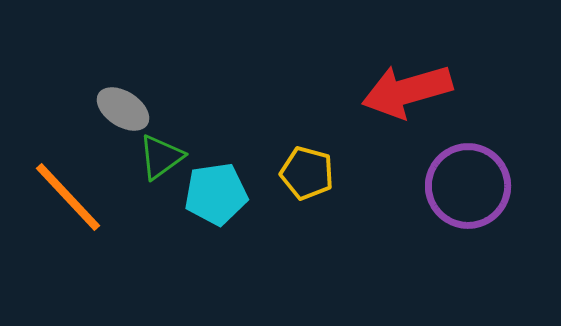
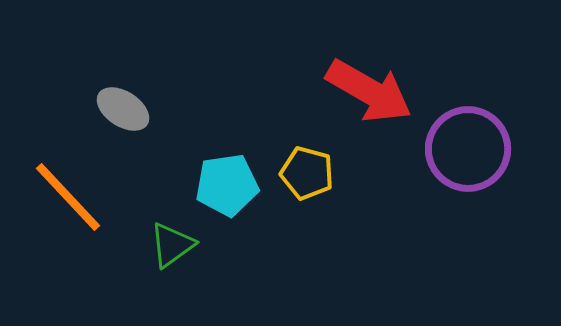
red arrow: moved 38 px left; rotated 134 degrees counterclockwise
green triangle: moved 11 px right, 88 px down
purple circle: moved 37 px up
cyan pentagon: moved 11 px right, 9 px up
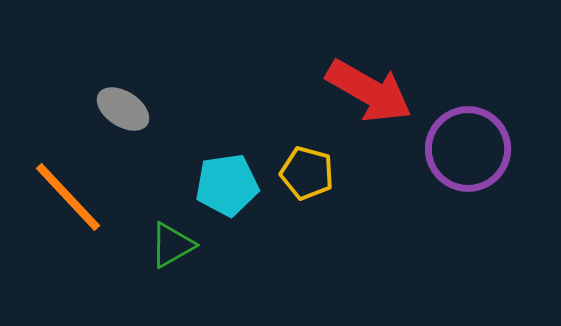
green triangle: rotated 6 degrees clockwise
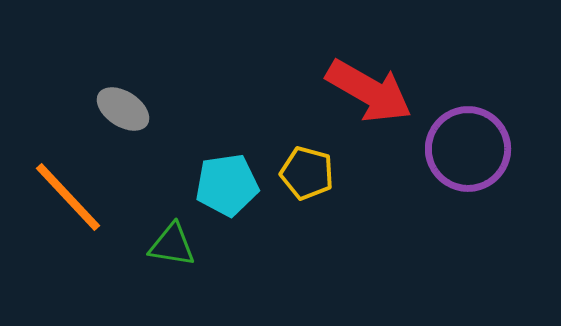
green triangle: rotated 39 degrees clockwise
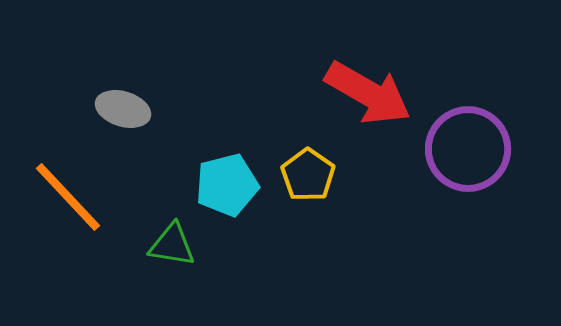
red arrow: moved 1 px left, 2 px down
gray ellipse: rotated 16 degrees counterclockwise
yellow pentagon: moved 1 px right, 2 px down; rotated 20 degrees clockwise
cyan pentagon: rotated 6 degrees counterclockwise
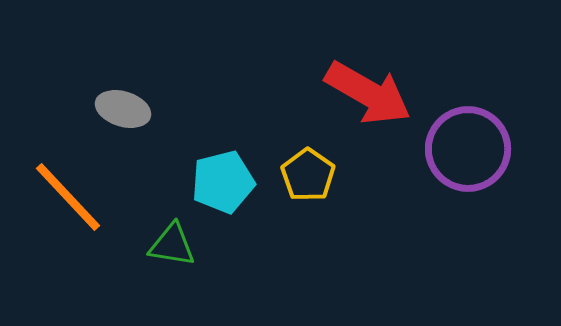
cyan pentagon: moved 4 px left, 3 px up
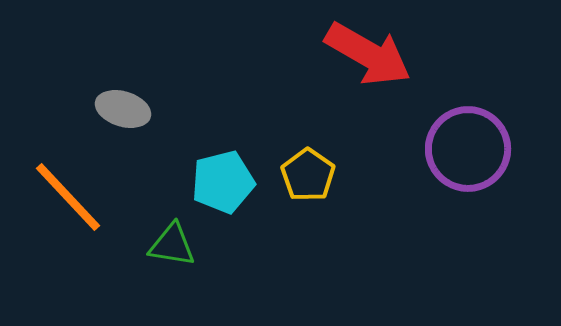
red arrow: moved 39 px up
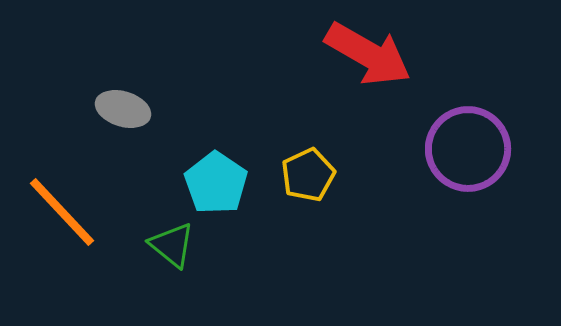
yellow pentagon: rotated 12 degrees clockwise
cyan pentagon: moved 7 px left, 1 px down; rotated 24 degrees counterclockwise
orange line: moved 6 px left, 15 px down
green triangle: rotated 30 degrees clockwise
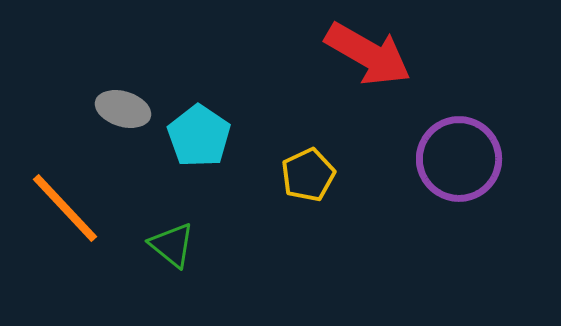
purple circle: moved 9 px left, 10 px down
cyan pentagon: moved 17 px left, 47 px up
orange line: moved 3 px right, 4 px up
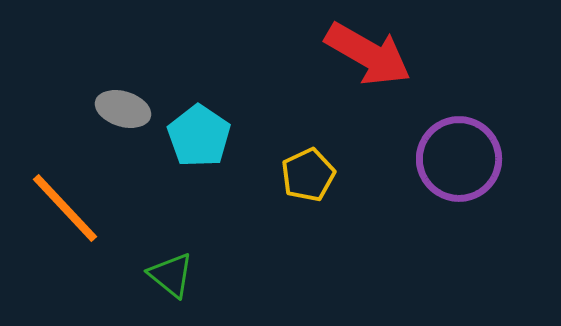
green triangle: moved 1 px left, 30 px down
